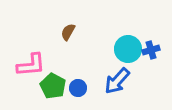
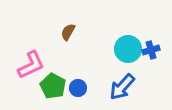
pink L-shape: rotated 20 degrees counterclockwise
blue arrow: moved 5 px right, 6 px down
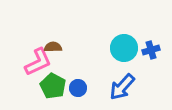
brown semicircle: moved 15 px left, 15 px down; rotated 60 degrees clockwise
cyan circle: moved 4 px left, 1 px up
pink L-shape: moved 7 px right, 3 px up
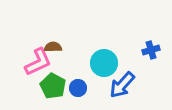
cyan circle: moved 20 px left, 15 px down
blue arrow: moved 2 px up
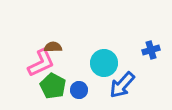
pink L-shape: moved 3 px right, 1 px down
blue circle: moved 1 px right, 2 px down
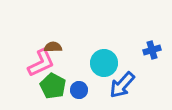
blue cross: moved 1 px right
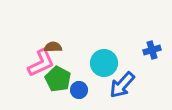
green pentagon: moved 5 px right, 7 px up
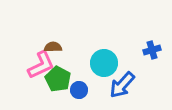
pink L-shape: moved 2 px down
